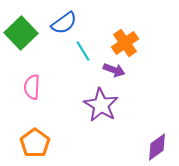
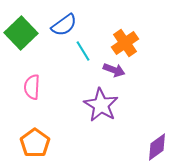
blue semicircle: moved 2 px down
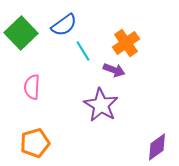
orange cross: moved 1 px right
orange pentagon: rotated 20 degrees clockwise
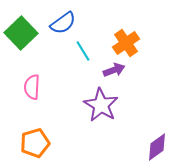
blue semicircle: moved 1 px left, 2 px up
purple arrow: rotated 40 degrees counterclockwise
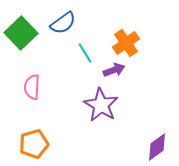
cyan line: moved 2 px right, 2 px down
orange pentagon: moved 1 px left, 1 px down
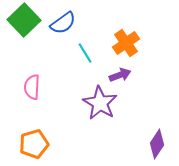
green square: moved 3 px right, 13 px up
purple arrow: moved 6 px right, 5 px down
purple star: moved 1 px left, 2 px up
purple diamond: moved 3 px up; rotated 20 degrees counterclockwise
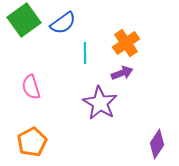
green square: rotated 8 degrees clockwise
cyan line: rotated 30 degrees clockwise
purple arrow: moved 2 px right, 2 px up
pink semicircle: moved 1 px left; rotated 20 degrees counterclockwise
orange pentagon: moved 2 px left, 2 px up; rotated 12 degrees counterclockwise
